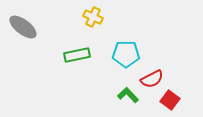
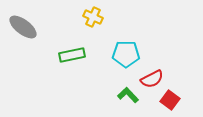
green rectangle: moved 5 px left
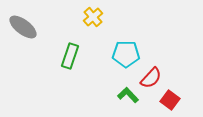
yellow cross: rotated 24 degrees clockwise
green rectangle: moved 2 px left, 1 px down; rotated 60 degrees counterclockwise
red semicircle: moved 1 px left, 1 px up; rotated 20 degrees counterclockwise
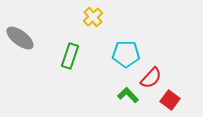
gray ellipse: moved 3 px left, 11 px down
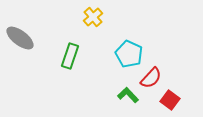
cyan pentagon: moved 3 px right; rotated 24 degrees clockwise
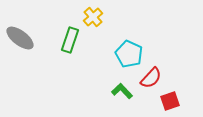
green rectangle: moved 16 px up
green L-shape: moved 6 px left, 4 px up
red square: moved 1 px down; rotated 36 degrees clockwise
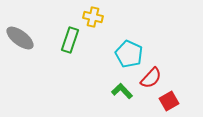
yellow cross: rotated 36 degrees counterclockwise
red square: moved 1 px left; rotated 12 degrees counterclockwise
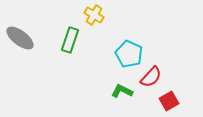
yellow cross: moved 1 px right, 2 px up; rotated 18 degrees clockwise
red semicircle: moved 1 px up
green L-shape: rotated 20 degrees counterclockwise
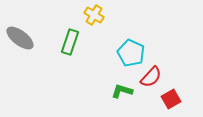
green rectangle: moved 2 px down
cyan pentagon: moved 2 px right, 1 px up
green L-shape: rotated 10 degrees counterclockwise
red square: moved 2 px right, 2 px up
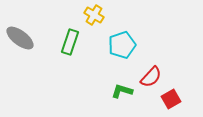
cyan pentagon: moved 9 px left, 8 px up; rotated 28 degrees clockwise
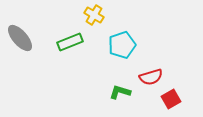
gray ellipse: rotated 12 degrees clockwise
green rectangle: rotated 50 degrees clockwise
red semicircle: rotated 30 degrees clockwise
green L-shape: moved 2 px left, 1 px down
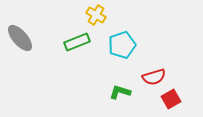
yellow cross: moved 2 px right
green rectangle: moved 7 px right
red semicircle: moved 3 px right
